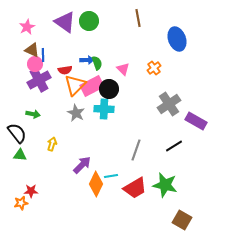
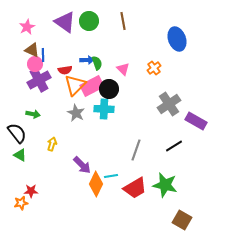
brown line: moved 15 px left, 3 px down
green triangle: rotated 24 degrees clockwise
purple arrow: rotated 90 degrees clockwise
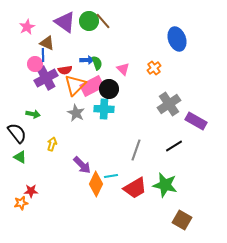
brown line: moved 20 px left; rotated 30 degrees counterclockwise
brown triangle: moved 15 px right, 7 px up
purple cross: moved 7 px right, 2 px up
green triangle: moved 2 px down
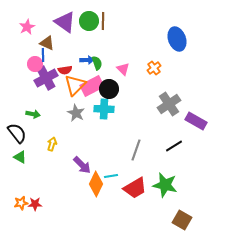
brown line: rotated 42 degrees clockwise
red star: moved 4 px right, 13 px down
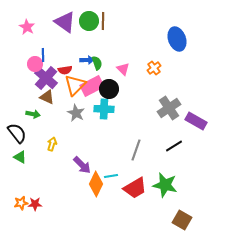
pink star: rotated 14 degrees counterclockwise
brown triangle: moved 54 px down
purple cross: rotated 20 degrees counterclockwise
gray cross: moved 4 px down
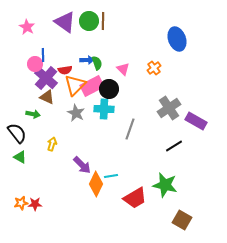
gray line: moved 6 px left, 21 px up
red trapezoid: moved 10 px down
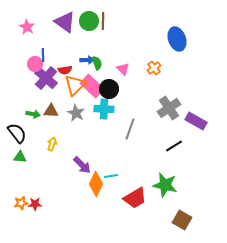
pink rectangle: rotated 70 degrees clockwise
brown triangle: moved 4 px right, 14 px down; rotated 21 degrees counterclockwise
green triangle: rotated 24 degrees counterclockwise
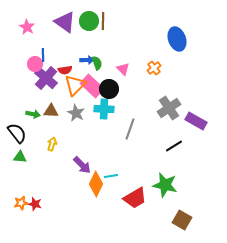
red star: rotated 16 degrees clockwise
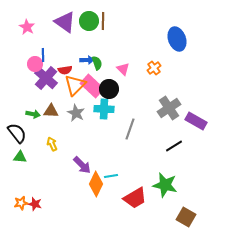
yellow arrow: rotated 40 degrees counterclockwise
brown square: moved 4 px right, 3 px up
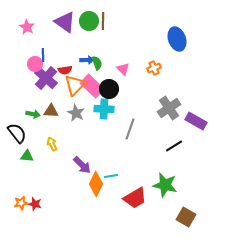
orange cross: rotated 16 degrees clockwise
green triangle: moved 7 px right, 1 px up
